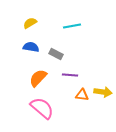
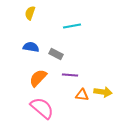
yellow semicircle: moved 10 px up; rotated 40 degrees counterclockwise
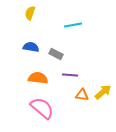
cyan line: moved 1 px right, 1 px up
orange semicircle: rotated 54 degrees clockwise
yellow arrow: rotated 48 degrees counterclockwise
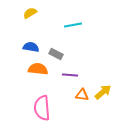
yellow semicircle: rotated 40 degrees clockwise
orange semicircle: moved 9 px up
pink semicircle: rotated 135 degrees counterclockwise
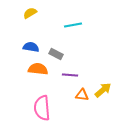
yellow arrow: moved 2 px up
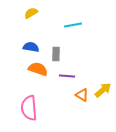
yellow semicircle: moved 1 px right
gray rectangle: rotated 64 degrees clockwise
orange semicircle: rotated 12 degrees clockwise
purple line: moved 3 px left, 1 px down
orange triangle: rotated 24 degrees clockwise
pink semicircle: moved 13 px left
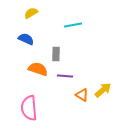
blue semicircle: moved 5 px left, 8 px up; rotated 14 degrees clockwise
purple line: moved 2 px left
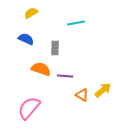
cyan line: moved 3 px right, 2 px up
gray rectangle: moved 1 px left, 6 px up
orange semicircle: moved 3 px right
pink semicircle: rotated 45 degrees clockwise
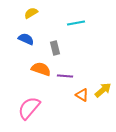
gray rectangle: rotated 16 degrees counterclockwise
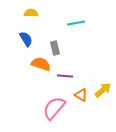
yellow semicircle: rotated 32 degrees clockwise
blue semicircle: rotated 35 degrees clockwise
orange semicircle: moved 5 px up
orange triangle: moved 1 px left
pink semicircle: moved 25 px right
